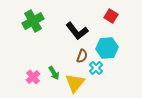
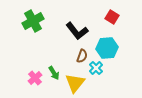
red square: moved 1 px right, 1 px down
pink cross: moved 2 px right, 1 px down
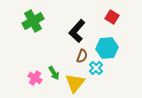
black L-shape: rotated 80 degrees clockwise
pink cross: rotated 16 degrees counterclockwise
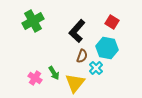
red square: moved 5 px down
cyan hexagon: rotated 15 degrees clockwise
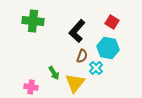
green cross: rotated 35 degrees clockwise
cyan hexagon: moved 1 px right
pink cross: moved 4 px left, 9 px down; rotated 24 degrees counterclockwise
